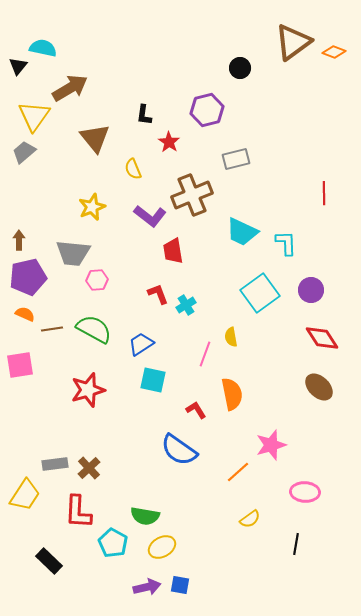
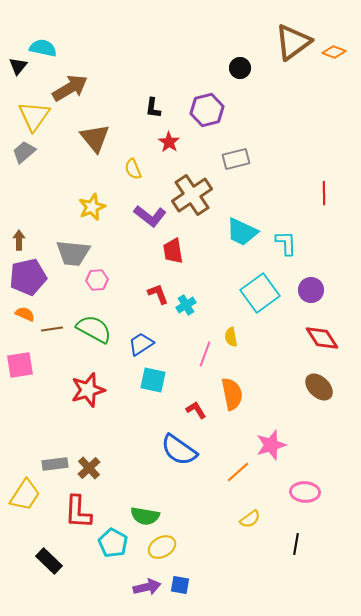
black L-shape at (144, 115): moved 9 px right, 7 px up
brown cross at (192, 195): rotated 12 degrees counterclockwise
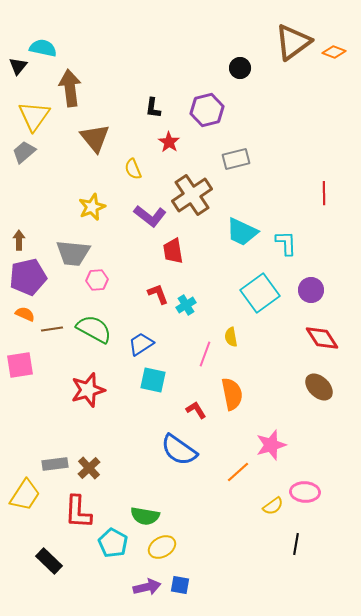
brown arrow at (70, 88): rotated 66 degrees counterclockwise
yellow semicircle at (250, 519): moved 23 px right, 13 px up
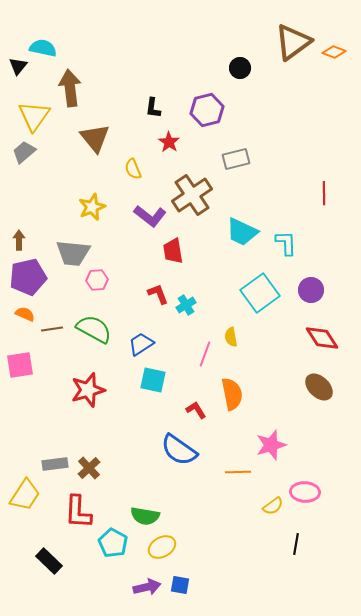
orange line at (238, 472): rotated 40 degrees clockwise
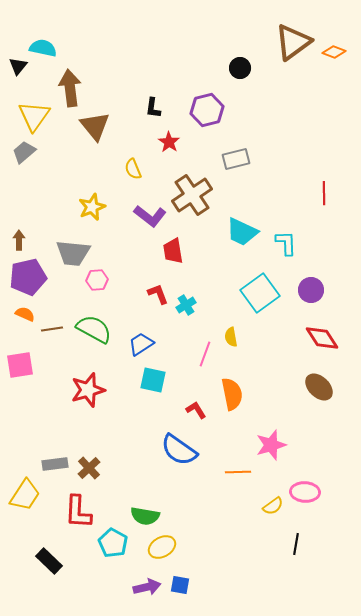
brown triangle at (95, 138): moved 12 px up
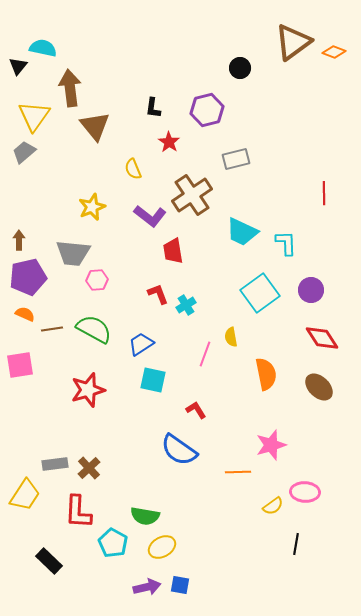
orange semicircle at (232, 394): moved 34 px right, 20 px up
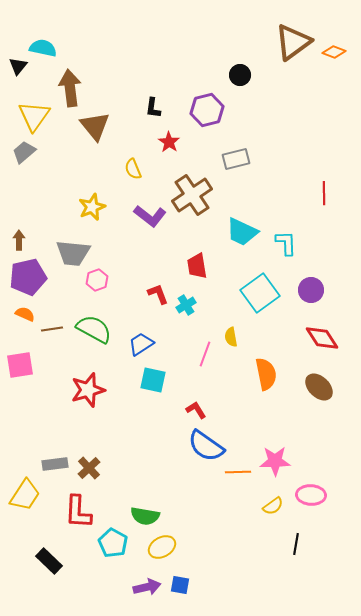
black circle at (240, 68): moved 7 px down
red trapezoid at (173, 251): moved 24 px right, 15 px down
pink hexagon at (97, 280): rotated 15 degrees counterclockwise
pink star at (271, 445): moved 4 px right, 16 px down; rotated 16 degrees clockwise
blue semicircle at (179, 450): moved 27 px right, 4 px up
pink ellipse at (305, 492): moved 6 px right, 3 px down
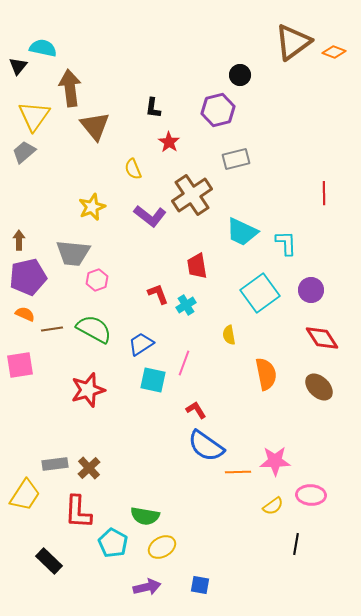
purple hexagon at (207, 110): moved 11 px right
yellow semicircle at (231, 337): moved 2 px left, 2 px up
pink line at (205, 354): moved 21 px left, 9 px down
blue square at (180, 585): moved 20 px right
